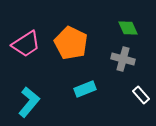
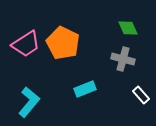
orange pentagon: moved 8 px left
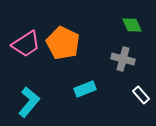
green diamond: moved 4 px right, 3 px up
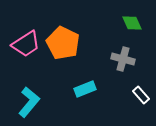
green diamond: moved 2 px up
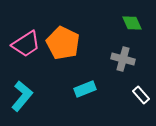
cyan L-shape: moved 7 px left, 6 px up
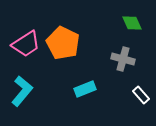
cyan L-shape: moved 5 px up
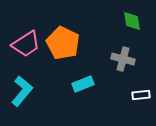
green diamond: moved 2 px up; rotated 15 degrees clockwise
cyan rectangle: moved 2 px left, 5 px up
white rectangle: rotated 54 degrees counterclockwise
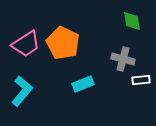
white rectangle: moved 15 px up
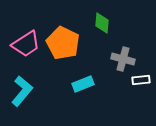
green diamond: moved 30 px left, 2 px down; rotated 15 degrees clockwise
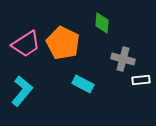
cyan rectangle: rotated 50 degrees clockwise
